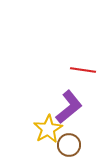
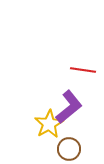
yellow star: moved 1 px right, 5 px up
brown circle: moved 4 px down
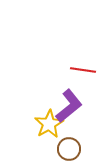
purple L-shape: moved 1 px up
